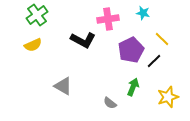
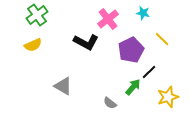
pink cross: rotated 30 degrees counterclockwise
black L-shape: moved 3 px right, 2 px down
black line: moved 5 px left, 11 px down
green arrow: rotated 18 degrees clockwise
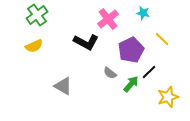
yellow semicircle: moved 1 px right, 1 px down
green arrow: moved 2 px left, 3 px up
gray semicircle: moved 30 px up
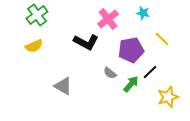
purple pentagon: rotated 15 degrees clockwise
black line: moved 1 px right
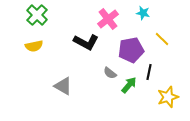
green cross: rotated 10 degrees counterclockwise
yellow semicircle: rotated 12 degrees clockwise
black line: moved 1 px left; rotated 35 degrees counterclockwise
green arrow: moved 2 px left, 1 px down
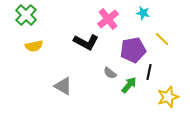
green cross: moved 11 px left
purple pentagon: moved 2 px right
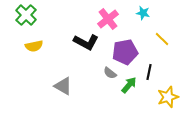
purple pentagon: moved 8 px left, 2 px down
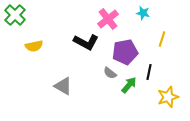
green cross: moved 11 px left
yellow line: rotated 63 degrees clockwise
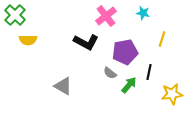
pink cross: moved 2 px left, 3 px up
yellow semicircle: moved 6 px left, 6 px up; rotated 12 degrees clockwise
yellow star: moved 4 px right, 3 px up; rotated 10 degrees clockwise
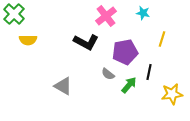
green cross: moved 1 px left, 1 px up
gray semicircle: moved 2 px left, 1 px down
